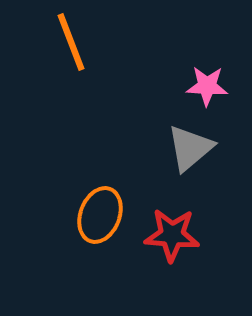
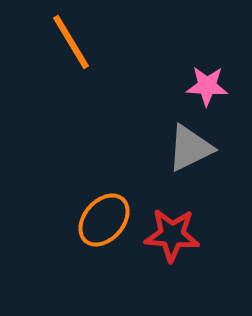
orange line: rotated 10 degrees counterclockwise
gray triangle: rotated 14 degrees clockwise
orange ellipse: moved 4 px right, 5 px down; rotated 20 degrees clockwise
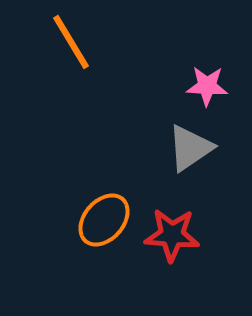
gray triangle: rotated 8 degrees counterclockwise
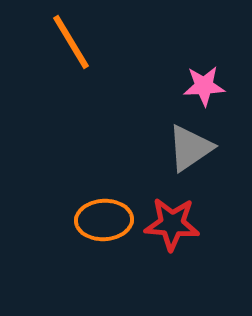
pink star: moved 3 px left; rotated 6 degrees counterclockwise
orange ellipse: rotated 46 degrees clockwise
red star: moved 11 px up
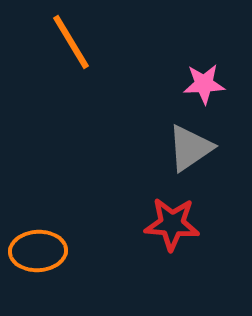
pink star: moved 2 px up
orange ellipse: moved 66 px left, 31 px down
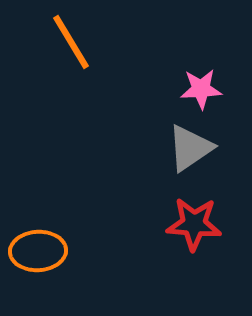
pink star: moved 3 px left, 5 px down
red star: moved 22 px right
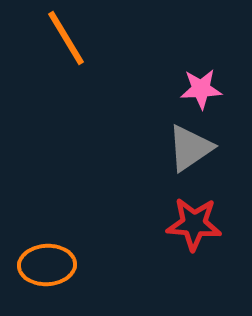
orange line: moved 5 px left, 4 px up
orange ellipse: moved 9 px right, 14 px down
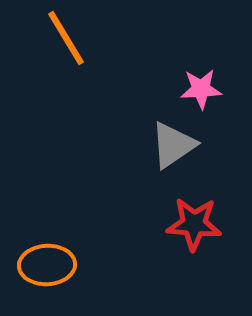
gray triangle: moved 17 px left, 3 px up
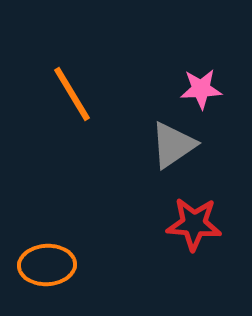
orange line: moved 6 px right, 56 px down
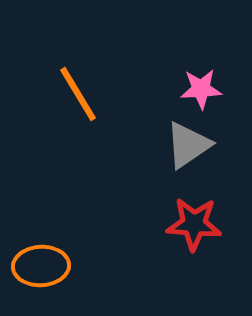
orange line: moved 6 px right
gray triangle: moved 15 px right
orange ellipse: moved 6 px left, 1 px down
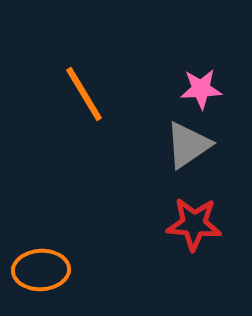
orange line: moved 6 px right
orange ellipse: moved 4 px down
